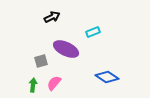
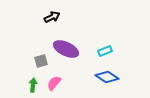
cyan rectangle: moved 12 px right, 19 px down
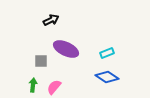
black arrow: moved 1 px left, 3 px down
cyan rectangle: moved 2 px right, 2 px down
gray square: rotated 16 degrees clockwise
pink semicircle: moved 4 px down
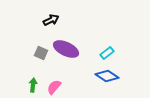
cyan rectangle: rotated 16 degrees counterclockwise
gray square: moved 8 px up; rotated 24 degrees clockwise
blue diamond: moved 1 px up
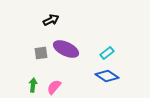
gray square: rotated 32 degrees counterclockwise
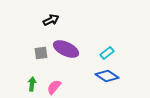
green arrow: moved 1 px left, 1 px up
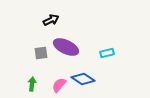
purple ellipse: moved 2 px up
cyan rectangle: rotated 24 degrees clockwise
blue diamond: moved 24 px left, 3 px down
pink semicircle: moved 5 px right, 2 px up
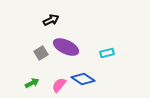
gray square: rotated 24 degrees counterclockwise
green arrow: moved 1 px up; rotated 56 degrees clockwise
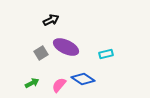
cyan rectangle: moved 1 px left, 1 px down
